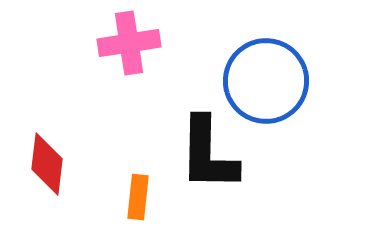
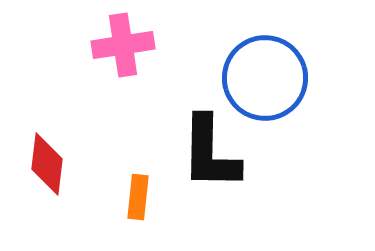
pink cross: moved 6 px left, 2 px down
blue circle: moved 1 px left, 3 px up
black L-shape: moved 2 px right, 1 px up
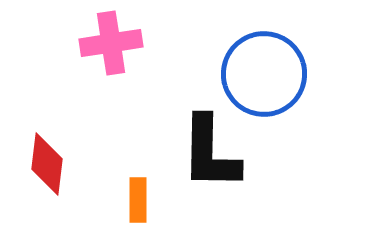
pink cross: moved 12 px left, 2 px up
blue circle: moved 1 px left, 4 px up
orange rectangle: moved 3 px down; rotated 6 degrees counterclockwise
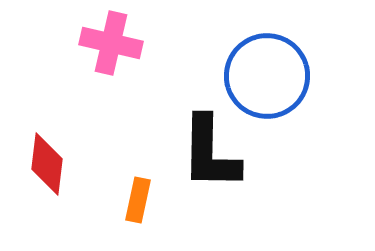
pink cross: rotated 22 degrees clockwise
blue circle: moved 3 px right, 2 px down
orange rectangle: rotated 12 degrees clockwise
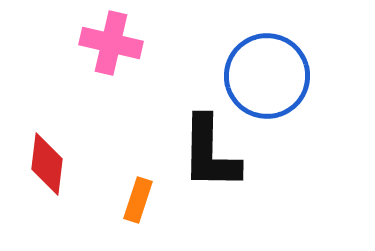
orange rectangle: rotated 6 degrees clockwise
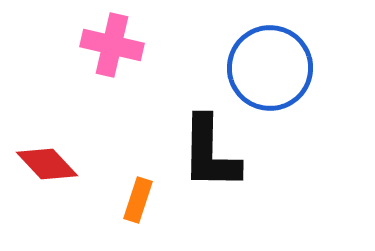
pink cross: moved 1 px right, 2 px down
blue circle: moved 3 px right, 8 px up
red diamond: rotated 50 degrees counterclockwise
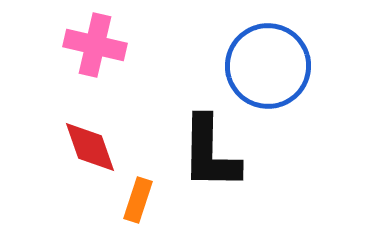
pink cross: moved 17 px left
blue circle: moved 2 px left, 2 px up
red diamond: moved 43 px right, 17 px up; rotated 24 degrees clockwise
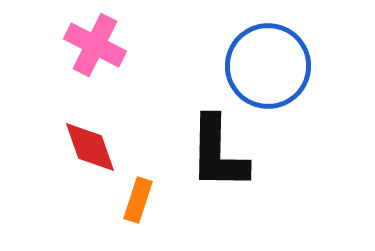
pink cross: rotated 14 degrees clockwise
black L-shape: moved 8 px right
